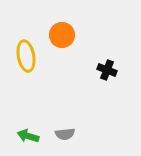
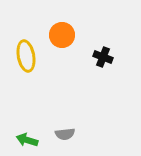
black cross: moved 4 px left, 13 px up
green arrow: moved 1 px left, 4 px down
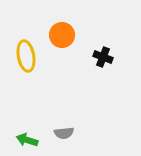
gray semicircle: moved 1 px left, 1 px up
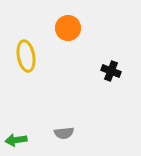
orange circle: moved 6 px right, 7 px up
black cross: moved 8 px right, 14 px down
green arrow: moved 11 px left; rotated 25 degrees counterclockwise
